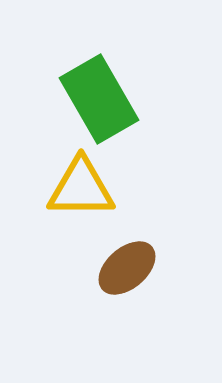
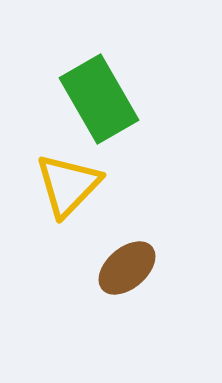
yellow triangle: moved 13 px left, 3 px up; rotated 46 degrees counterclockwise
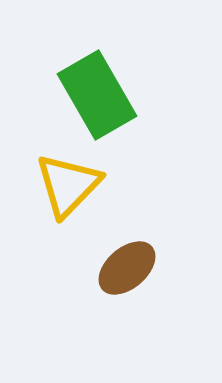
green rectangle: moved 2 px left, 4 px up
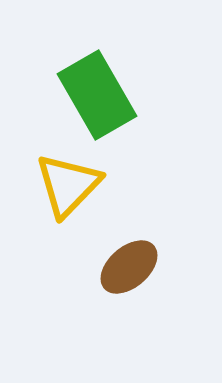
brown ellipse: moved 2 px right, 1 px up
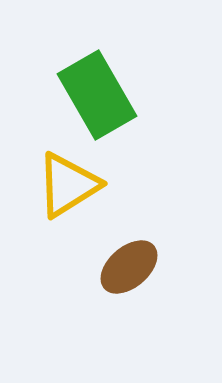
yellow triangle: rotated 14 degrees clockwise
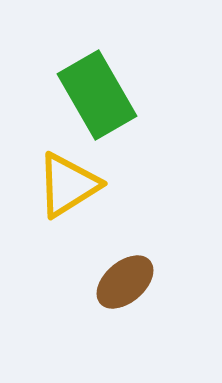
brown ellipse: moved 4 px left, 15 px down
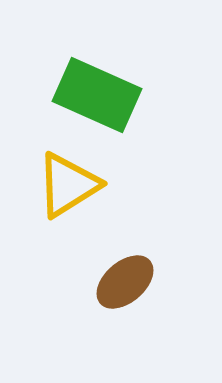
green rectangle: rotated 36 degrees counterclockwise
